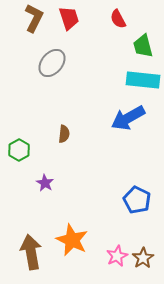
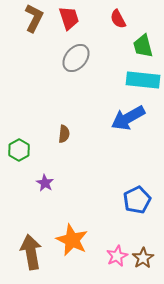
gray ellipse: moved 24 px right, 5 px up
blue pentagon: rotated 20 degrees clockwise
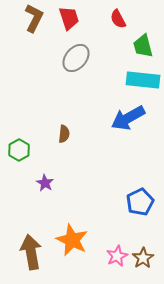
blue pentagon: moved 3 px right, 2 px down
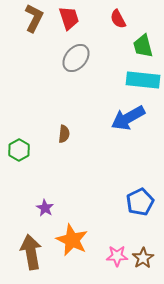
purple star: moved 25 px down
pink star: rotated 25 degrees clockwise
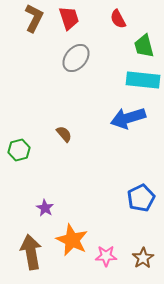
green trapezoid: moved 1 px right
blue arrow: rotated 12 degrees clockwise
brown semicircle: rotated 48 degrees counterclockwise
green hexagon: rotated 15 degrees clockwise
blue pentagon: moved 1 px right, 4 px up
pink star: moved 11 px left
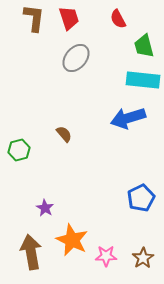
brown L-shape: rotated 20 degrees counterclockwise
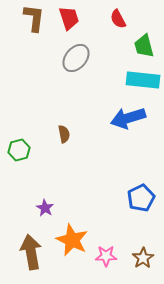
brown semicircle: rotated 30 degrees clockwise
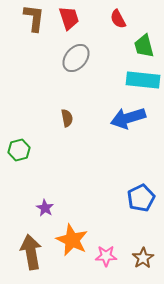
brown semicircle: moved 3 px right, 16 px up
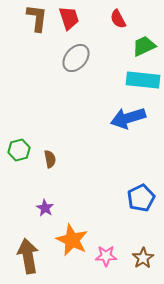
brown L-shape: moved 3 px right
green trapezoid: rotated 80 degrees clockwise
brown semicircle: moved 17 px left, 41 px down
brown arrow: moved 3 px left, 4 px down
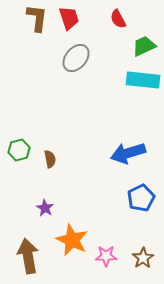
blue arrow: moved 35 px down
